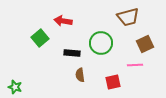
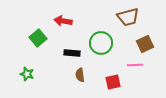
green square: moved 2 px left
green star: moved 12 px right, 13 px up
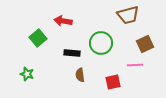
brown trapezoid: moved 2 px up
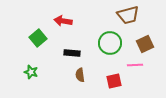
green circle: moved 9 px right
green star: moved 4 px right, 2 px up
red square: moved 1 px right, 1 px up
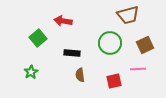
brown square: moved 1 px down
pink line: moved 3 px right, 4 px down
green star: rotated 24 degrees clockwise
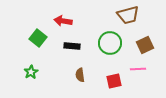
green square: rotated 12 degrees counterclockwise
black rectangle: moved 7 px up
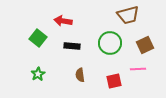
green star: moved 7 px right, 2 px down
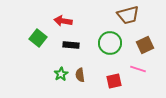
black rectangle: moved 1 px left, 1 px up
pink line: rotated 21 degrees clockwise
green star: moved 23 px right
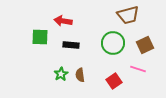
green square: moved 2 px right, 1 px up; rotated 36 degrees counterclockwise
green circle: moved 3 px right
red square: rotated 21 degrees counterclockwise
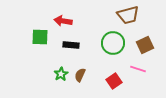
brown semicircle: rotated 32 degrees clockwise
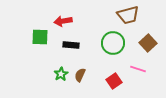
red arrow: rotated 18 degrees counterclockwise
brown square: moved 3 px right, 2 px up; rotated 18 degrees counterclockwise
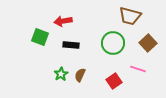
brown trapezoid: moved 2 px right, 1 px down; rotated 30 degrees clockwise
green square: rotated 18 degrees clockwise
